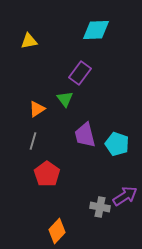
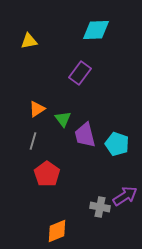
green triangle: moved 2 px left, 20 px down
orange diamond: rotated 25 degrees clockwise
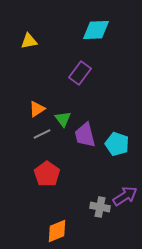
gray line: moved 9 px right, 7 px up; rotated 48 degrees clockwise
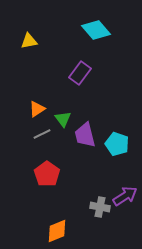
cyan diamond: rotated 52 degrees clockwise
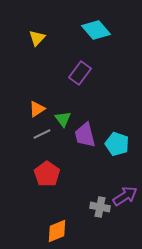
yellow triangle: moved 8 px right, 3 px up; rotated 36 degrees counterclockwise
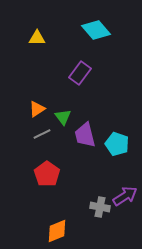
yellow triangle: rotated 48 degrees clockwise
green triangle: moved 2 px up
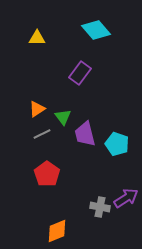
purple trapezoid: moved 1 px up
purple arrow: moved 1 px right, 2 px down
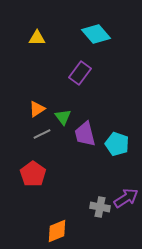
cyan diamond: moved 4 px down
red pentagon: moved 14 px left
